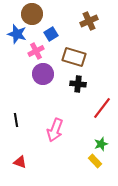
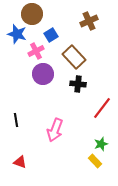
blue square: moved 1 px down
brown rectangle: rotated 30 degrees clockwise
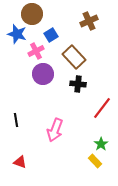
green star: rotated 16 degrees counterclockwise
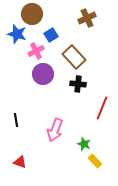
brown cross: moved 2 px left, 3 px up
red line: rotated 15 degrees counterclockwise
green star: moved 17 px left; rotated 16 degrees counterclockwise
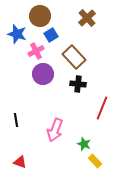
brown circle: moved 8 px right, 2 px down
brown cross: rotated 18 degrees counterclockwise
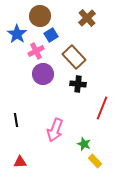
blue star: rotated 18 degrees clockwise
red triangle: rotated 24 degrees counterclockwise
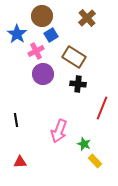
brown circle: moved 2 px right
brown rectangle: rotated 15 degrees counterclockwise
pink arrow: moved 4 px right, 1 px down
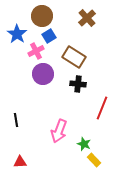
blue square: moved 2 px left, 1 px down
yellow rectangle: moved 1 px left, 1 px up
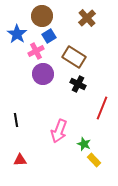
black cross: rotated 21 degrees clockwise
red triangle: moved 2 px up
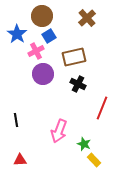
brown rectangle: rotated 45 degrees counterclockwise
